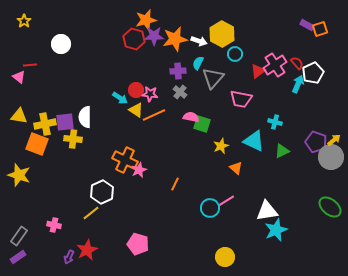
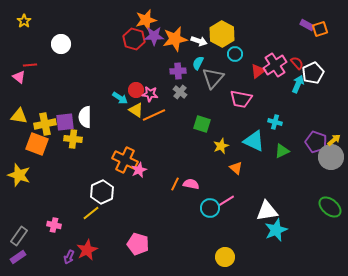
pink semicircle at (191, 117): moved 67 px down
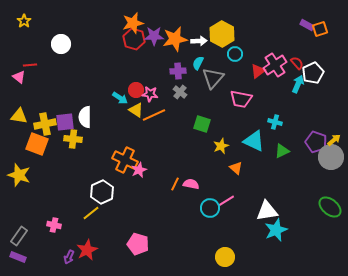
orange star at (146, 20): moved 13 px left, 3 px down
white arrow at (199, 41): rotated 21 degrees counterclockwise
purple rectangle at (18, 257): rotated 56 degrees clockwise
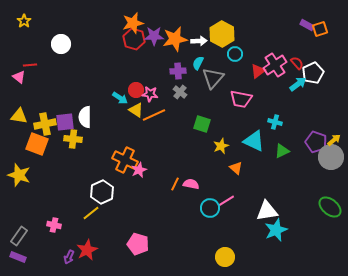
cyan arrow at (298, 84): rotated 30 degrees clockwise
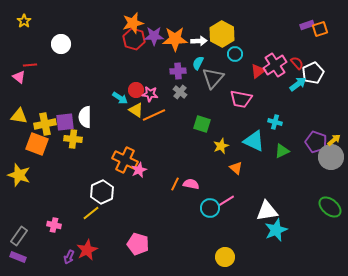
purple rectangle at (307, 25): rotated 48 degrees counterclockwise
orange star at (175, 39): rotated 10 degrees clockwise
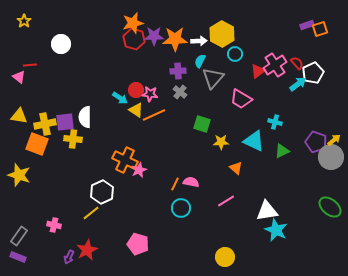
cyan semicircle at (198, 63): moved 2 px right, 2 px up
pink trapezoid at (241, 99): rotated 20 degrees clockwise
yellow star at (221, 146): moved 4 px up; rotated 21 degrees clockwise
pink semicircle at (191, 184): moved 2 px up
cyan circle at (210, 208): moved 29 px left
cyan star at (276, 230): rotated 25 degrees counterclockwise
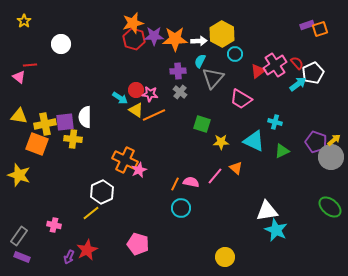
pink line at (226, 201): moved 11 px left, 25 px up; rotated 18 degrees counterclockwise
purple rectangle at (18, 257): moved 4 px right
